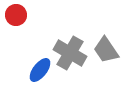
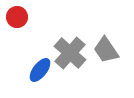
red circle: moved 1 px right, 2 px down
gray cross: rotated 12 degrees clockwise
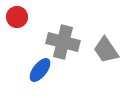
gray cross: moved 7 px left, 11 px up; rotated 28 degrees counterclockwise
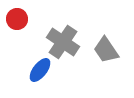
red circle: moved 2 px down
gray cross: rotated 20 degrees clockwise
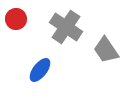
red circle: moved 1 px left
gray cross: moved 3 px right, 15 px up
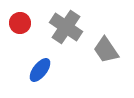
red circle: moved 4 px right, 4 px down
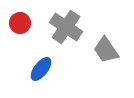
blue ellipse: moved 1 px right, 1 px up
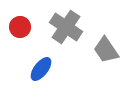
red circle: moved 4 px down
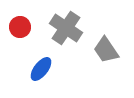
gray cross: moved 1 px down
